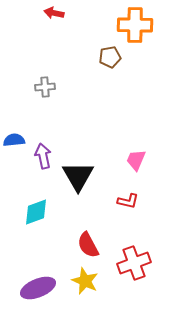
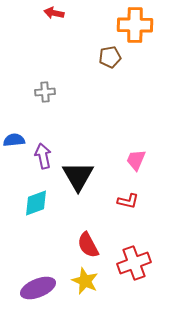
gray cross: moved 5 px down
cyan diamond: moved 9 px up
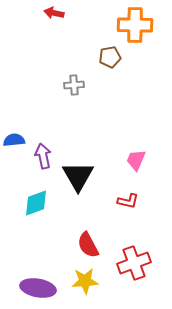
gray cross: moved 29 px right, 7 px up
yellow star: rotated 28 degrees counterclockwise
purple ellipse: rotated 32 degrees clockwise
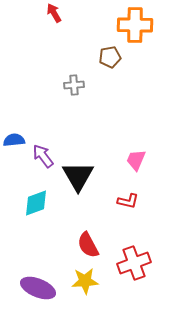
red arrow: rotated 48 degrees clockwise
purple arrow: rotated 25 degrees counterclockwise
purple ellipse: rotated 12 degrees clockwise
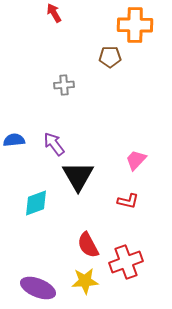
brown pentagon: rotated 10 degrees clockwise
gray cross: moved 10 px left
purple arrow: moved 11 px right, 12 px up
pink trapezoid: rotated 20 degrees clockwise
red cross: moved 8 px left, 1 px up
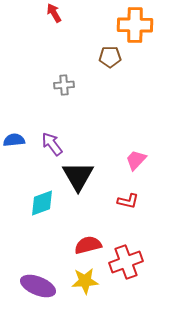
purple arrow: moved 2 px left
cyan diamond: moved 6 px right
red semicircle: rotated 104 degrees clockwise
purple ellipse: moved 2 px up
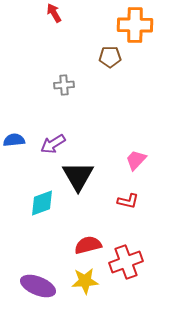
purple arrow: moved 1 px right; rotated 85 degrees counterclockwise
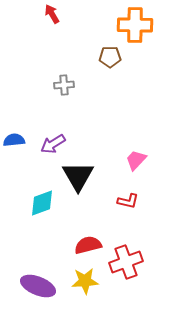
red arrow: moved 2 px left, 1 px down
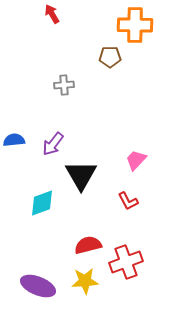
purple arrow: rotated 20 degrees counterclockwise
black triangle: moved 3 px right, 1 px up
red L-shape: rotated 50 degrees clockwise
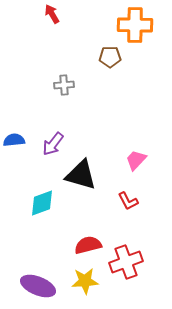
black triangle: rotated 44 degrees counterclockwise
